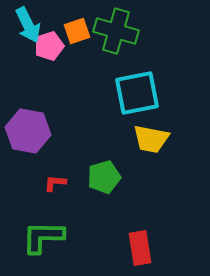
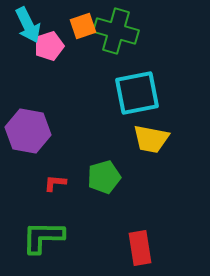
orange square: moved 6 px right, 5 px up
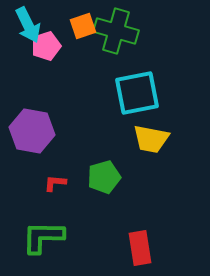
pink pentagon: moved 3 px left
purple hexagon: moved 4 px right
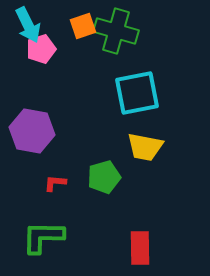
pink pentagon: moved 5 px left, 3 px down
yellow trapezoid: moved 6 px left, 8 px down
red rectangle: rotated 8 degrees clockwise
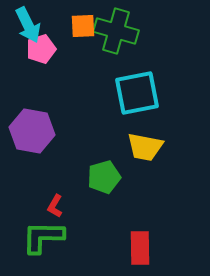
orange square: rotated 16 degrees clockwise
red L-shape: moved 23 px down; rotated 65 degrees counterclockwise
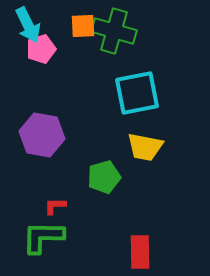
green cross: moved 2 px left
purple hexagon: moved 10 px right, 4 px down
red L-shape: rotated 60 degrees clockwise
red rectangle: moved 4 px down
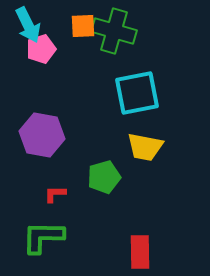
red L-shape: moved 12 px up
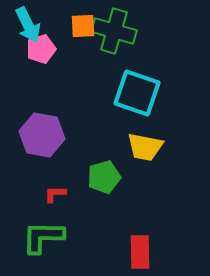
cyan square: rotated 30 degrees clockwise
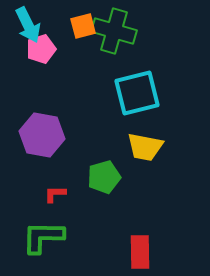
orange square: rotated 12 degrees counterclockwise
cyan square: rotated 33 degrees counterclockwise
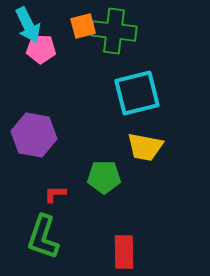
green cross: rotated 9 degrees counterclockwise
pink pentagon: rotated 20 degrees clockwise
purple hexagon: moved 8 px left
green pentagon: rotated 16 degrees clockwise
green L-shape: rotated 72 degrees counterclockwise
red rectangle: moved 16 px left
